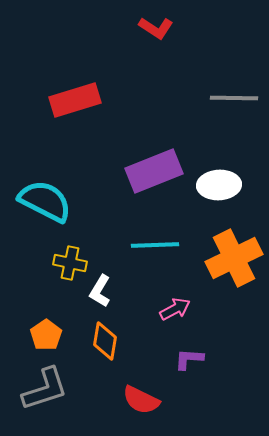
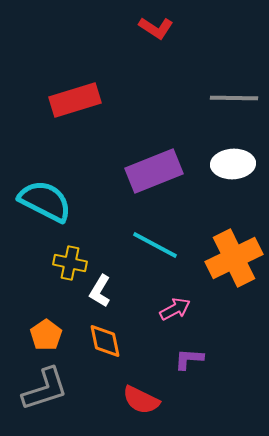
white ellipse: moved 14 px right, 21 px up
cyan line: rotated 30 degrees clockwise
orange diamond: rotated 21 degrees counterclockwise
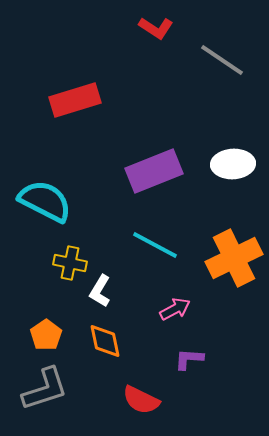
gray line: moved 12 px left, 38 px up; rotated 33 degrees clockwise
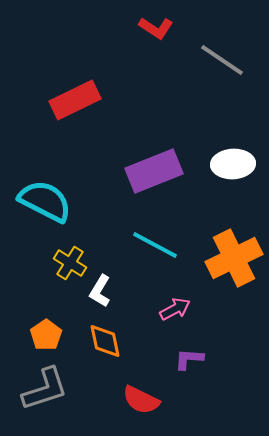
red rectangle: rotated 9 degrees counterclockwise
yellow cross: rotated 20 degrees clockwise
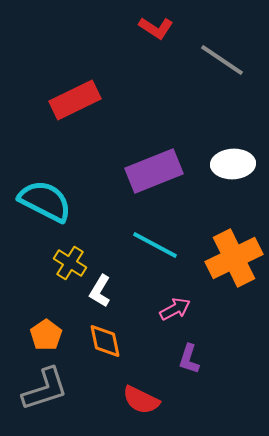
purple L-shape: rotated 76 degrees counterclockwise
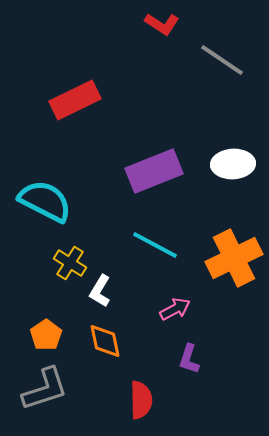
red L-shape: moved 6 px right, 4 px up
red semicircle: rotated 117 degrees counterclockwise
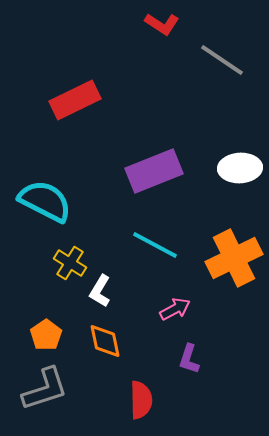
white ellipse: moved 7 px right, 4 px down
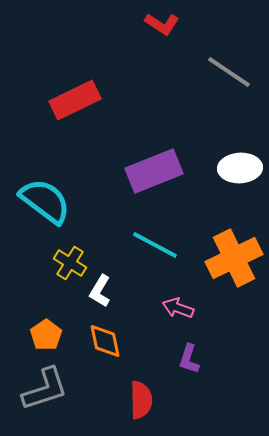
gray line: moved 7 px right, 12 px down
cyan semicircle: rotated 10 degrees clockwise
pink arrow: moved 3 px right, 1 px up; rotated 132 degrees counterclockwise
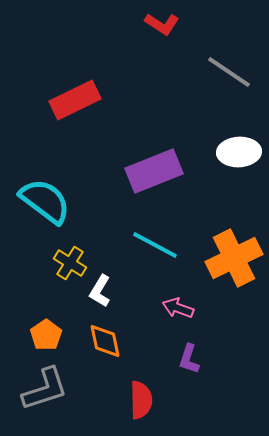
white ellipse: moved 1 px left, 16 px up
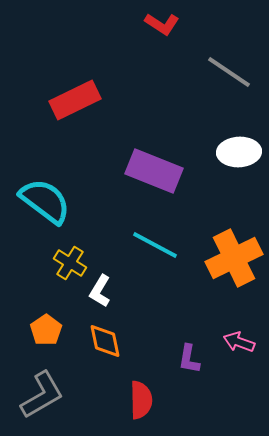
purple rectangle: rotated 44 degrees clockwise
pink arrow: moved 61 px right, 34 px down
orange pentagon: moved 5 px up
purple L-shape: rotated 8 degrees counterclockwise
gray L-shape: moved 3 px left, 6 px down; rotated 12 degrees counterclockwise
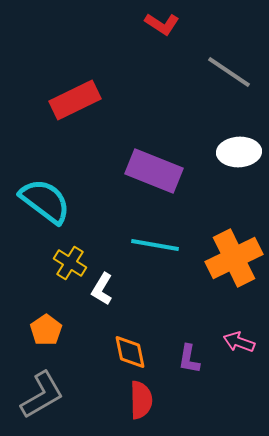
cyan line: rotated 18 degrees counterclockwise
white L-shape: moved 2 px right, 2 px up
orange diamond: moved 25 px right, 11 px down
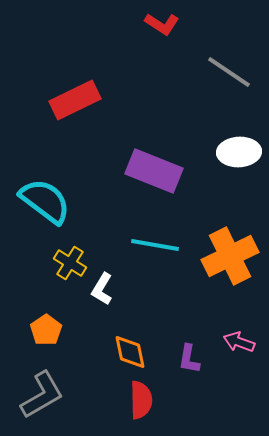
orange cross: moved 4 px left, 2 px up
